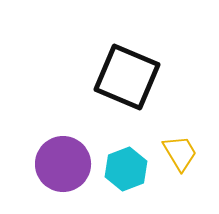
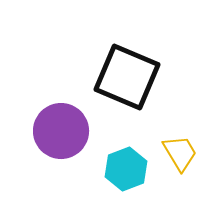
purple circle: moved 2 px left, 33 px up
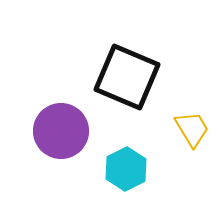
yellow trapezoid: moved 12 px right, 24 px up
cyan hexagon: rotated 6 degrees counterclockwise
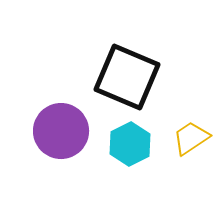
yellow trapezoid: moved 1 px left, 9 px down; rotated 93 degrees counterclockwise
cyan hexagon: moved 4 px right, 25 px up
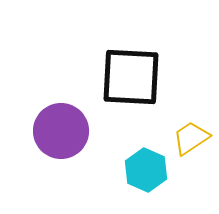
black square: moved 4 px right; rotated 20 degrees counterclockwise
cyan hexagon: moved 16 px right, 26 px down; rotated 9 degrees counterclockwise
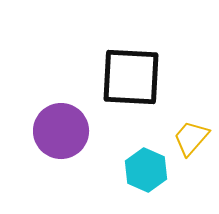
yellow trapezoid: rotated 15 degrees counterclockwise
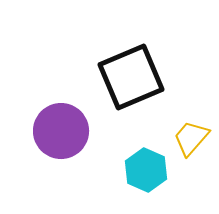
black square: rotated 26 degrees counterclockwise
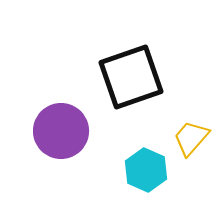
black square: rotated 4 degrees clockwise
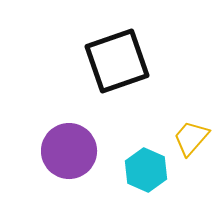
black square: moved 14 px left, 16 px up
purple circle: moved 8 px right, 20 px down
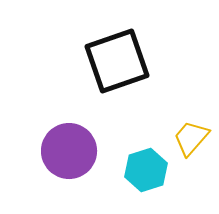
cyan hexagon: rotated 18 degrees clockwise
